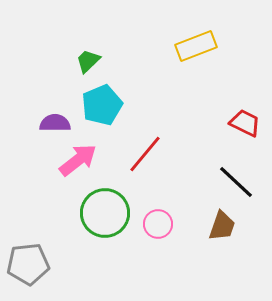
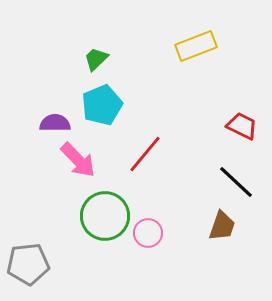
green trapezoid: moved 8 px right, 2 px up
red trapezoid: moved 3 px left, 3 px down
pink arrow: rotated 84 degrees clockwise
green circle: moved 3 px down
pink circle: moved 10 px left, 9 px down
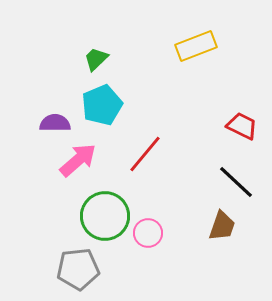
pink arrow: rotated 87 degrees counterclockwise
gray pentagon: moved 50 px right, 5 px down
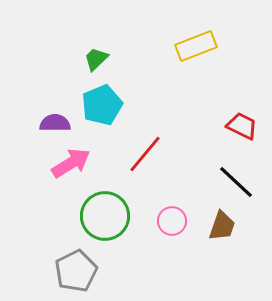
pink arrow: moved 7 px left, 3 px down; rotated 9 degrees clockwise
pink circle: moved 24 px right, 12 px up
gray pentagon: moved 2 px left, 2 px down; rotated 21 degrees counterclockwise
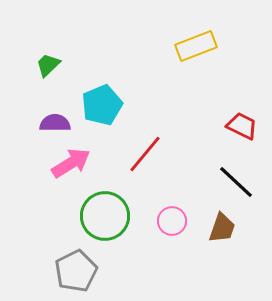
green trapezoid: moved 48 px left, 6 px down
brown trapezoid: moved 2 px down
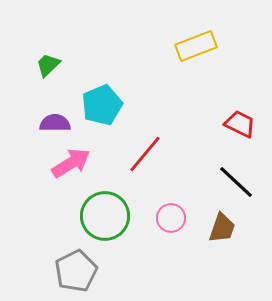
red trapezoid: moved 2 px left, 2 px up
pink circle: moved 1 px left, 3 px up
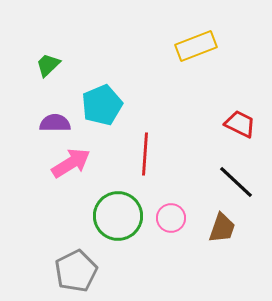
red line: rotated 36 degrees counterclockwise
green circle: moved 13 px right
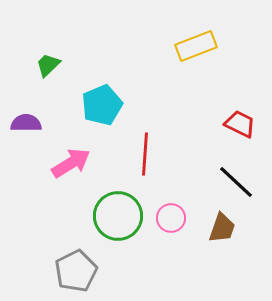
purple semicircle: moved 29 px left
